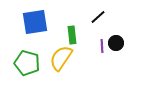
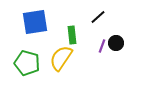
purple line: rotated 24 degrees clockwise
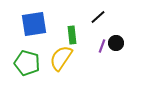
blue square: moved 1 px left, 2 px down
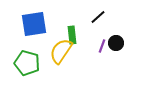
yellow semicircle: moved 7 px up
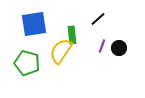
black line: moved 2 px down
black circle: moved 3 px right, 5 px down
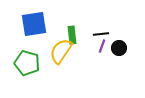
black line: moved 3 px right, 15 px down; rotated 35 degrees clockwise
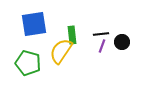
black circle: moved 3 px right, 6 px up
green pentagon: moved 1 px right
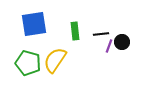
green rectangle: moved 3 px right, 4 px up
purple line: moved 7 px right
yellow semicircle: moved 6 px left, 9 px down
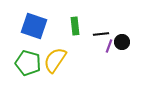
blue square: moved 2 px down; rotated 28 degrees clockwise
green rectangle: moved 5 px up
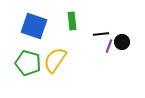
green rectangle: moved 3 px left, 5 px up
